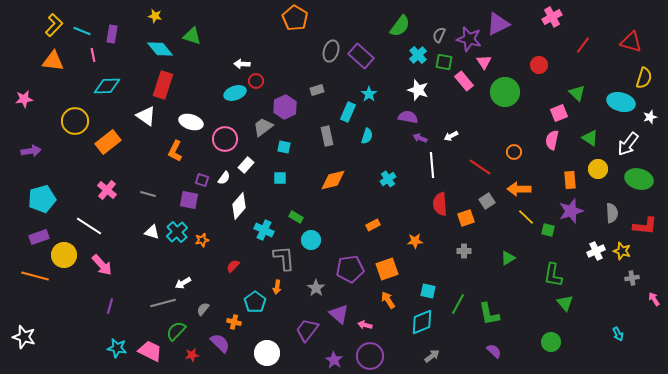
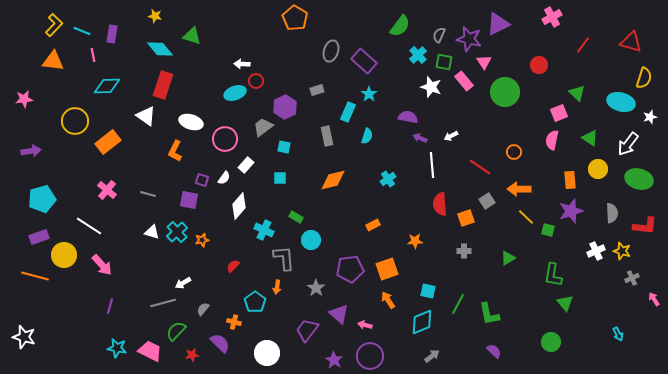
purple rectangle at (361, 56): moved 3 px right, 5 px down
white star at (418, 90): moved 13 px right, 3 px up
gray cross at (632, 278): rotated 16 degrees counterclockwise
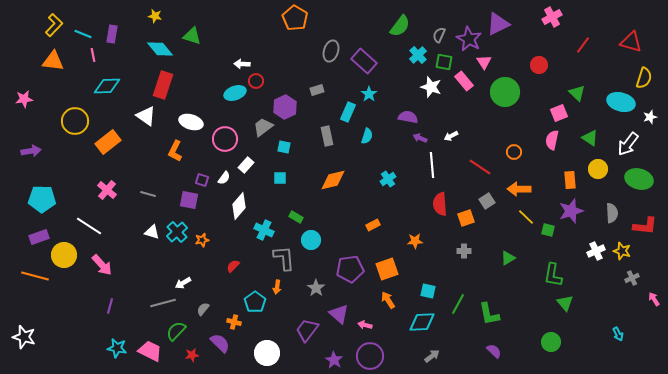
cyan line at (82, 31): moved 1 px right, 3 px down
purple star at (469, 39): rotated 15 degrees clockwise
cyan pentagon at (42, 199): rotated 16 degrees clockwise
cyan diamond at (422, 322): rotated 20 degrees clockwise
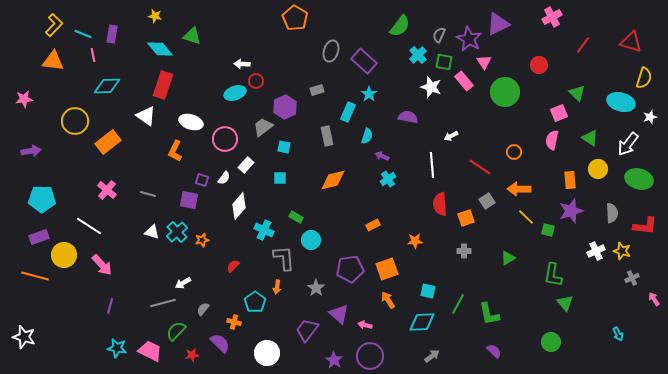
purple arrow at (420, 138): moved 38 px left, 18 px down
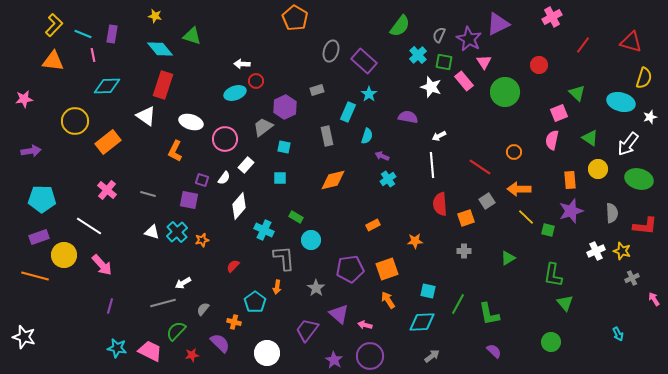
white arrow at (451, 136): moved 12 px left
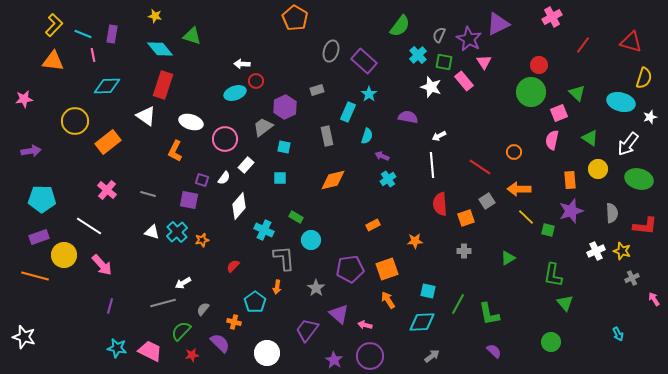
green circle at (505, 92): moved 26 px right
green semicircle at (176, 331): moved 5 px right
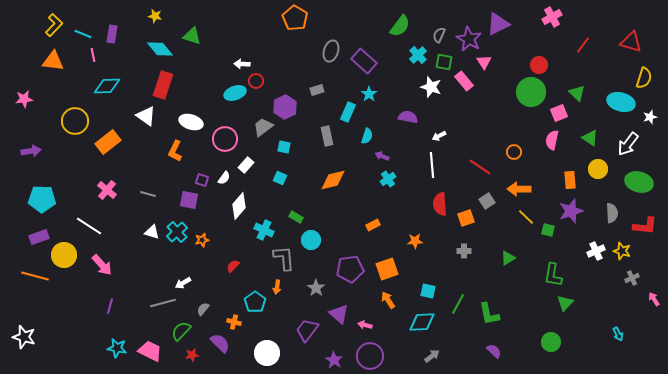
cyan square at (280, 178): rotated 24 degrees clockwise
green ellipse at (639, 179): moved 3 px down
green triangle at (565, 303): rotated 24 degrees clockwise
